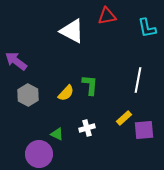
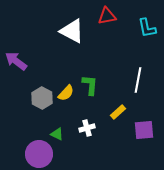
gray hexagon: moved 14 px right, 3 px down
yellow rectangle: moved 6 px left, 6 px up
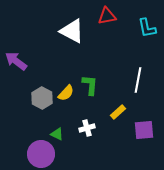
purple circle: moved 2 px right
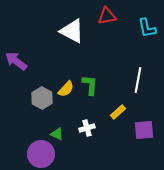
yellow semicircle: moved 4 px up
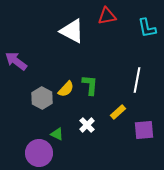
white line: moved 1 px left
white cross: moved 3 px up; rotated 28 degrees counterclockwise
purple circle: moved 2 px left, 1 px up
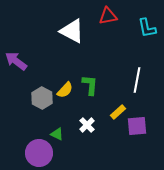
red triangle: moved 1 px right
yellow semicircle: moved 1 px left, 1 px down
purple square: moved 7 px left, 4 px up
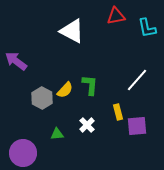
red triangle: moved 8 px right
white line: rotated 30 degrees clockwise
yellow rectangle: rotated 63 degrees counterclockwise
green triangle: rotated 32 degrees counterclockwise
purple circle: moved 16 px left
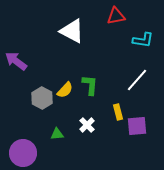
cyan L-shape: moved 4 px left, 12 px down; rotated 70 degrees counterclockwise
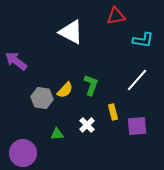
white triangle: moved 1 px left, 1 px down
green L-shape: moved 1 px right; rotated 15 degrees clockwise
gray hexagon: rotated 20 degrees counterclockwise
yellow rectangle: moved 5 px left
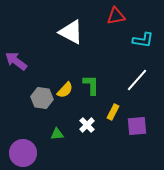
green L-shape: rotated 20 degrees counterclockwise
yellow rectangle: rotated 42 degrees clockwise
